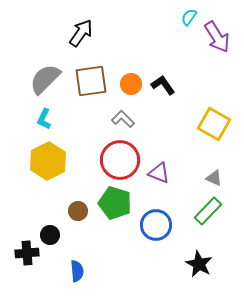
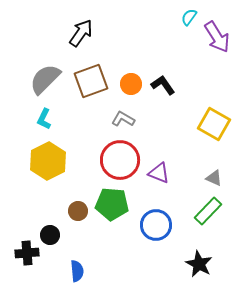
brown square: rotated 12 degrees counterclockwise
gray L-shape: rotated 15 degrees counterclockwise
green pentagon: moved 3 px left, 1 px down; rotated 12 degrees counterclockwise
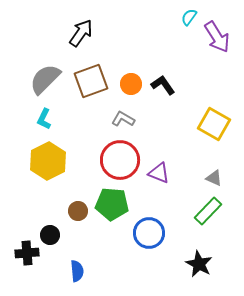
blue circle: moved 7 px left, 8 px down
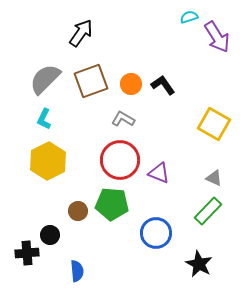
cyan semicircle: rotated 36 degrees clockwise
blue circle: moved 7 px right
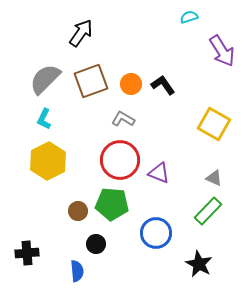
purple arrow: moved 5 px right, 14 px down
black circle: moved 46 px right, 9 px down
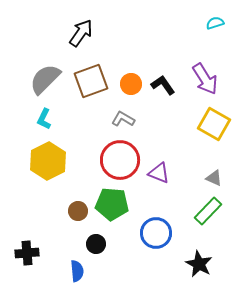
cyan semicircle: moved 26 px right, 6 px down
purple arrow: moved 17 px left, 28 px down
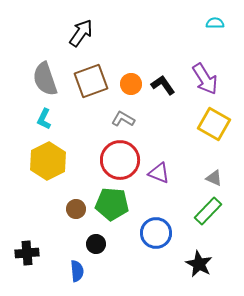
cyan semicircle: rotated 18 degrees clockwise
gray semicircle: rotated 64 degrees counterclockwise
brown circle: moved 2 px left, 2 px up
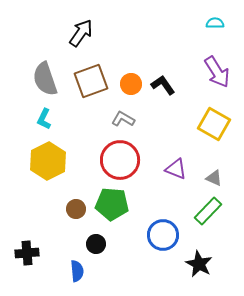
purple arrow: moved 12 px right, 7 px up
purple triangle: moved 17 px right, 4 px up
blue circle: moved 7 px right, 2 px down
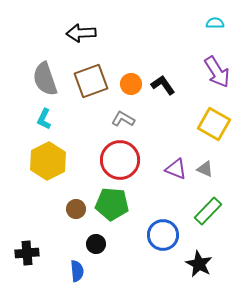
black arrow: rotated 128 degrees counterclockwise
gray triangle: moved 9 px left, 9 px up
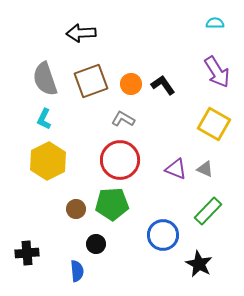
green pentagon: rotated 8 degrees counterclockwise
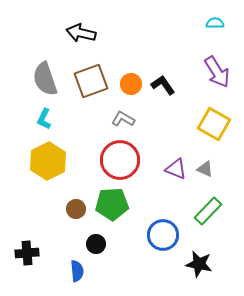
black arrow: rotated 16 degrees clockwise
black star: rotated 16 degrees counterclockwise
